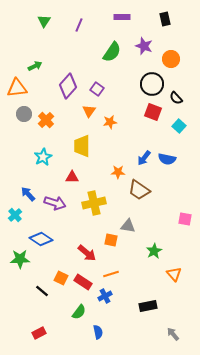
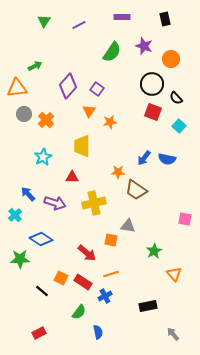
purple line at (79, 25): rotated 40 degrees clockwise
brown trapezoid at (139, 190): moved 3 px left
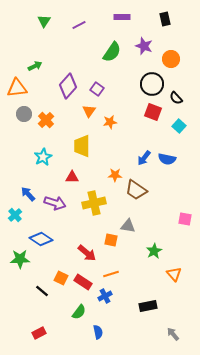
orange star at (118, 172): moved 3 px left, 3 px down
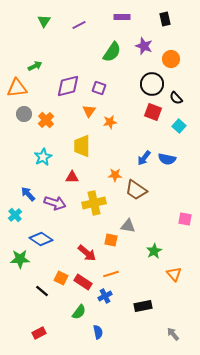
purple diamond at (68, 86): rotated 35 degrees clockwise
purple square at (97, 89): moved 2 px right, 1 px up; rotated 16 degrees counterclockwise
black rectangle at (148, 306): moved 5 px left
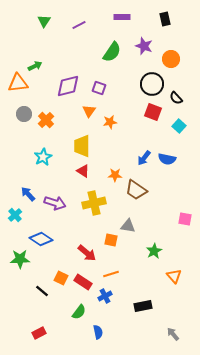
orange triangle at (17, 88): moved 1 px right, 5 px up
red triangle at (72, 177): moved 11 px right, 6 px up; rotated 32 degrees clockwise
orange triangle at (174, 274): moved 2 px down
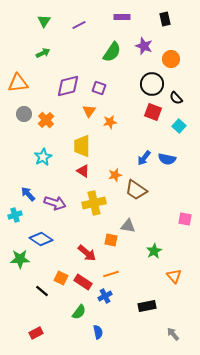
green arrow at (35, 66): moved 8 px right, 13 px up
orange star at (115, 175): rotated 16 degrees counterclockwise
cyan cross at (15, 215): rotated 24 degrees clockwise
black rectangle at (143, 306): moved 4 px right
red rectangle at (39, 333): moved 3 px left
